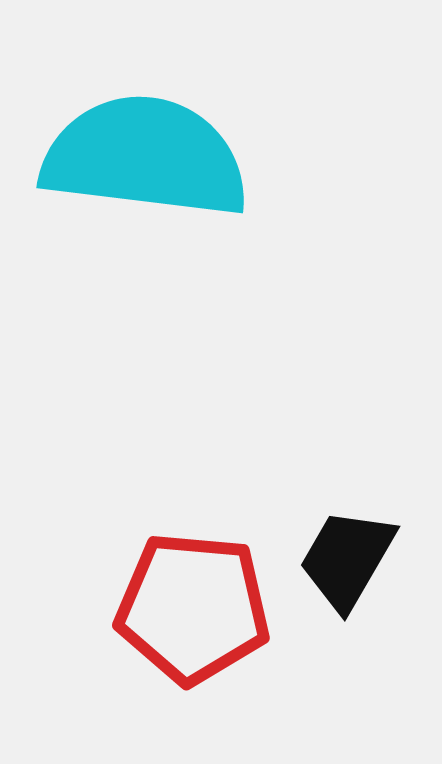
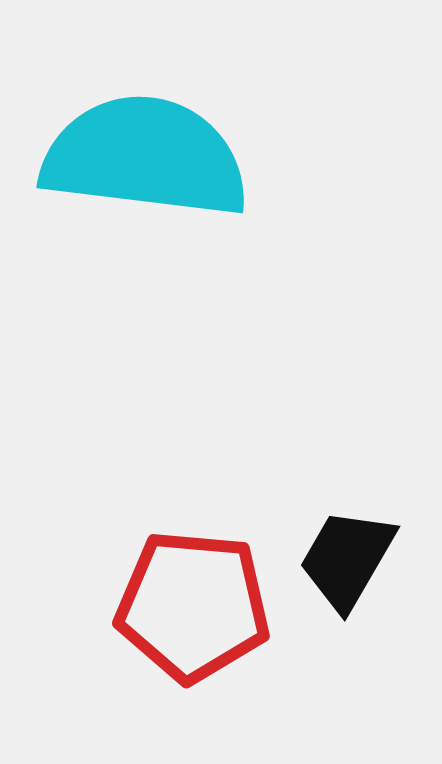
red pentagon: moved 2 px up
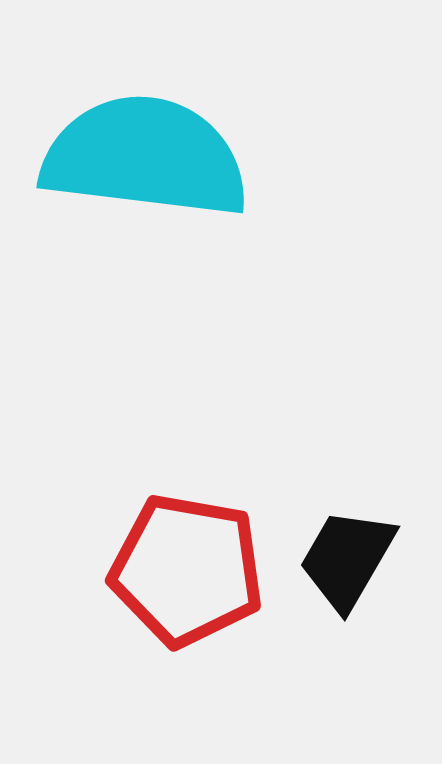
red pentagon: moved 6 px left, 36 px up; rotated 5 degrees clockwise
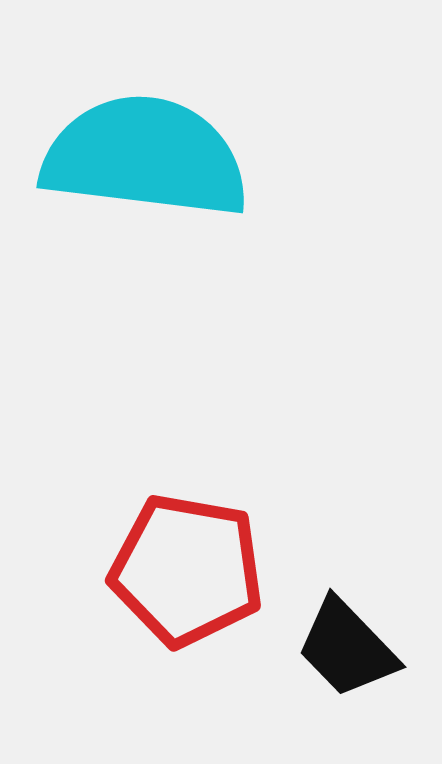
black trapezoid: moved 89 px down; rotated 74 degrees counterclockwise
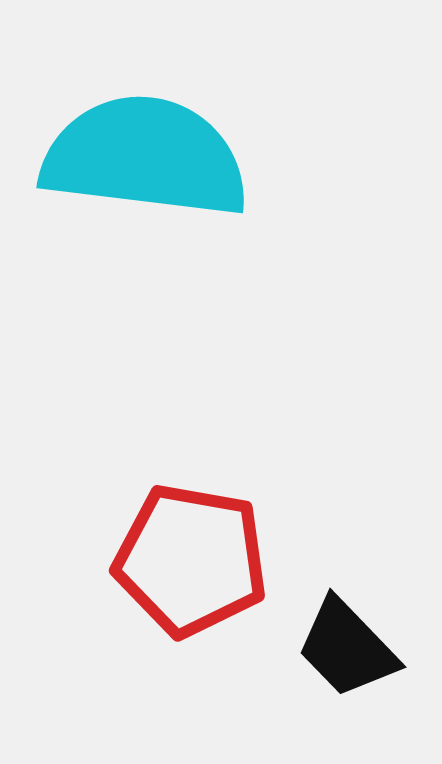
red pentagon: moved 4 px right, 10 px up
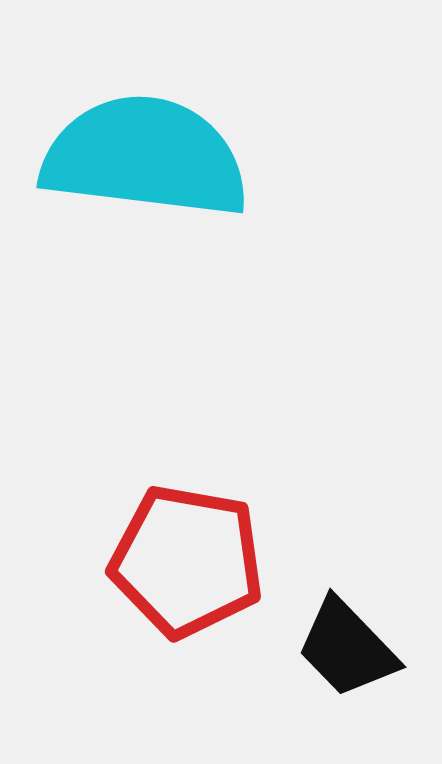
red pentagon: moved 4 px left, 1 px down
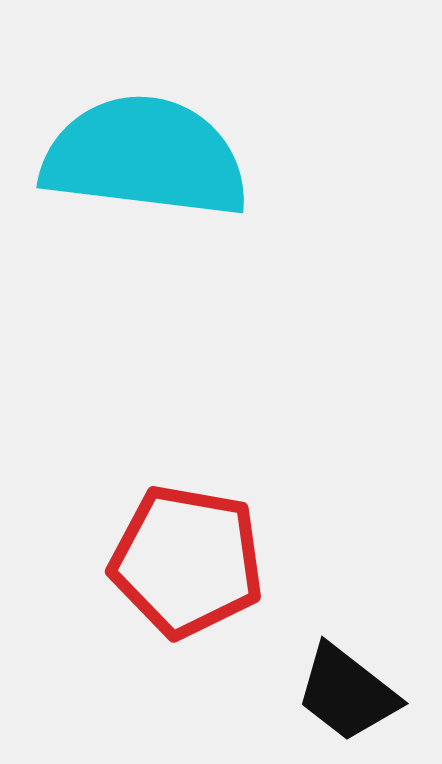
black trapezoid: moved 45 px down; rotated 8 degrees counterclockwise
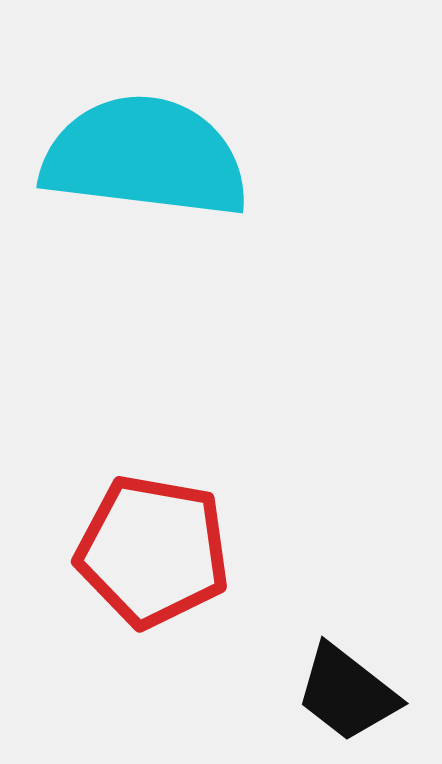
red pentagon: moved 34 px left, 10 px up
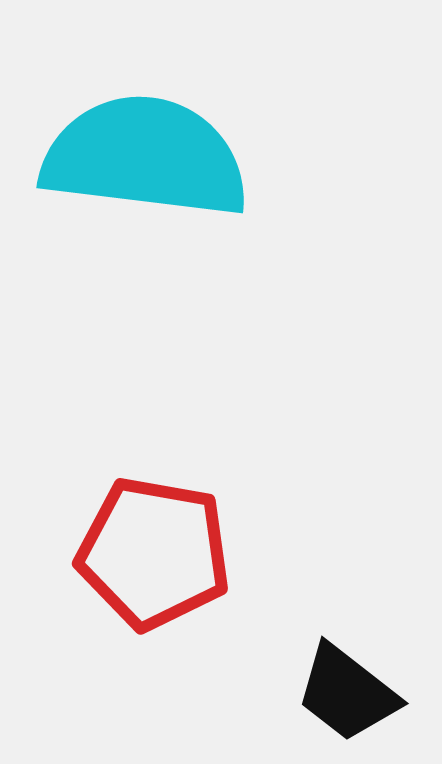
red pentagon: moved 1 px right, 2 px down
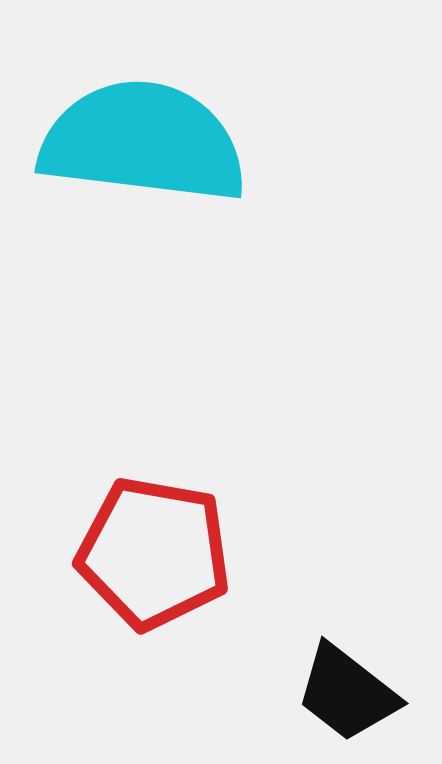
cyan semicircle: moved 2 px left, 15 px up
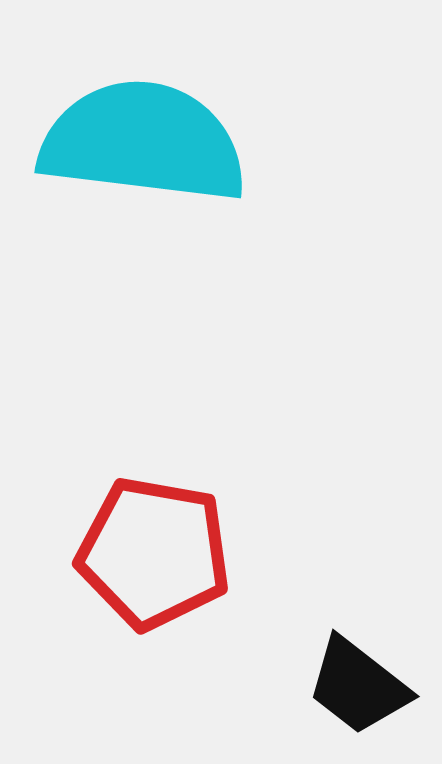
black trapezoid: moved 11 px right, 7 px up
